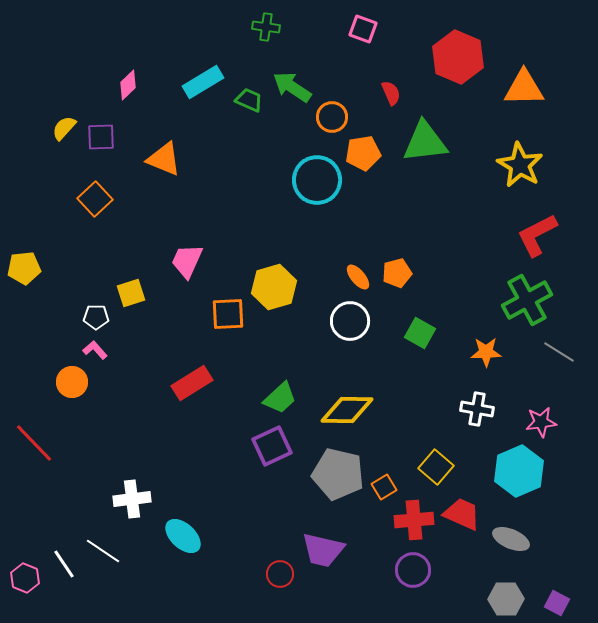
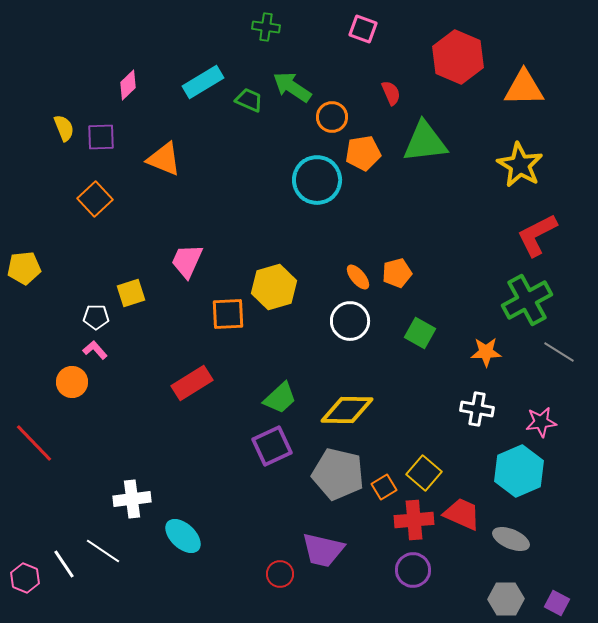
yellow semicircle at (64, 128): rotated 116 degrees clockwise
yellow square at (436, 467): moved 12 px left, 6 px down
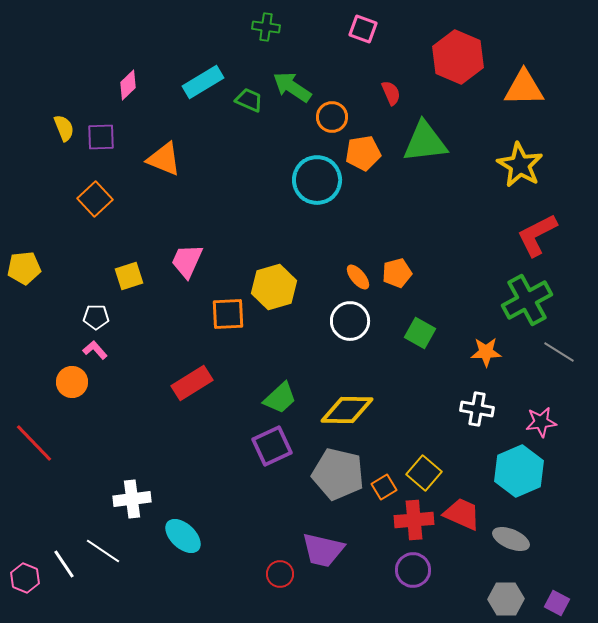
yellow square at (131, 293): moved 2 px left, 17 px up
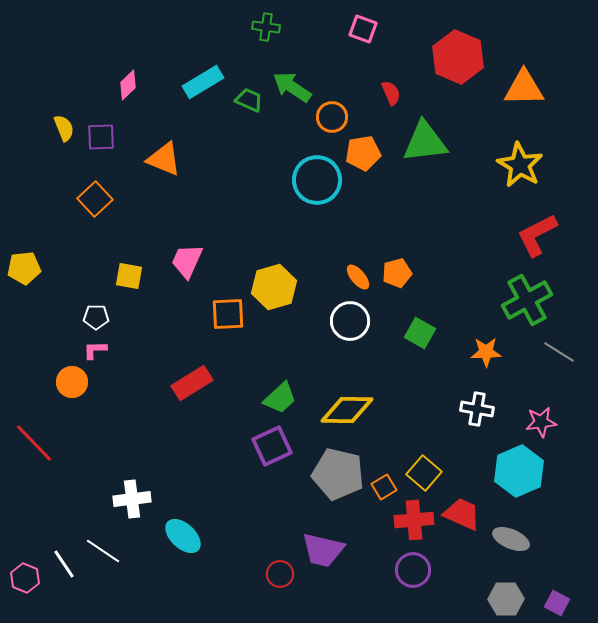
yellow square at (129, 276): rotated 28 degrees clockwise
pink L-shape at (95, 350): rotated 50 degrees counterclockwise
